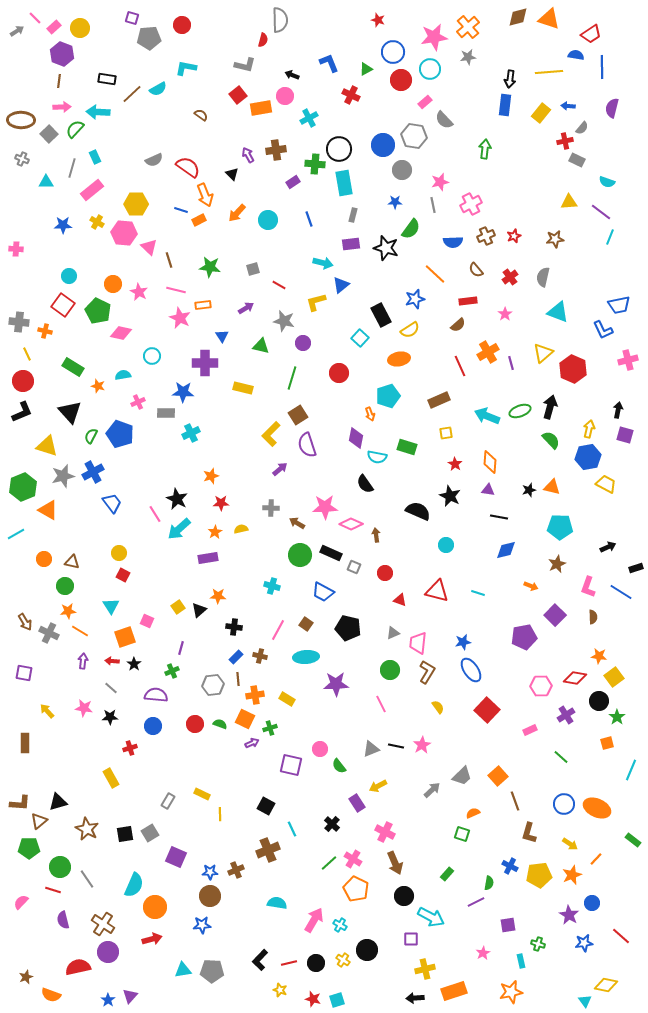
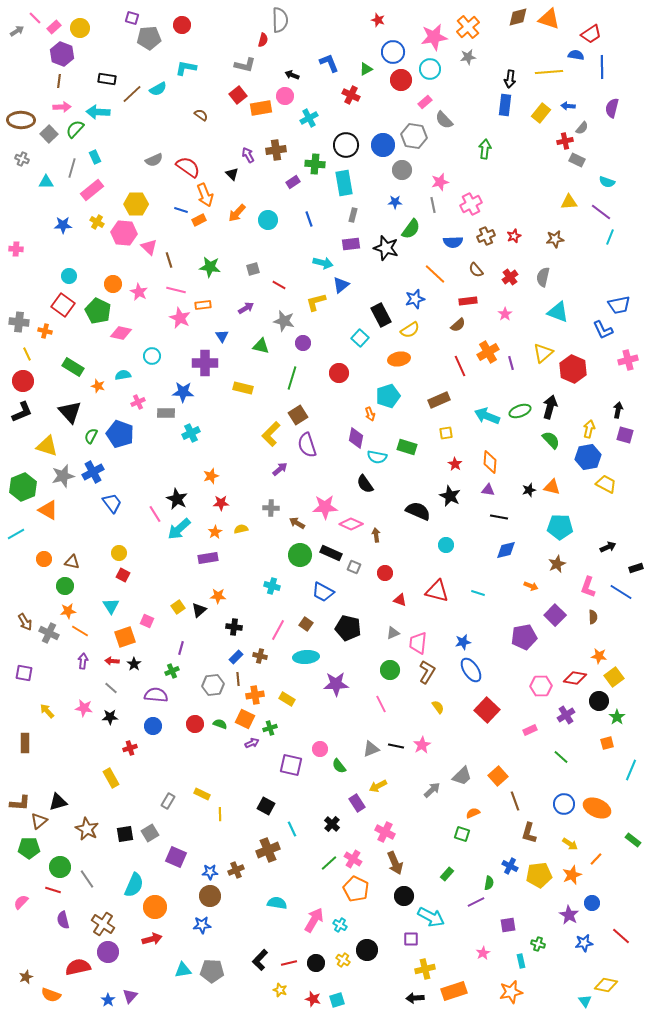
black circle at (339, 149): moved 7 px right, 4 px up
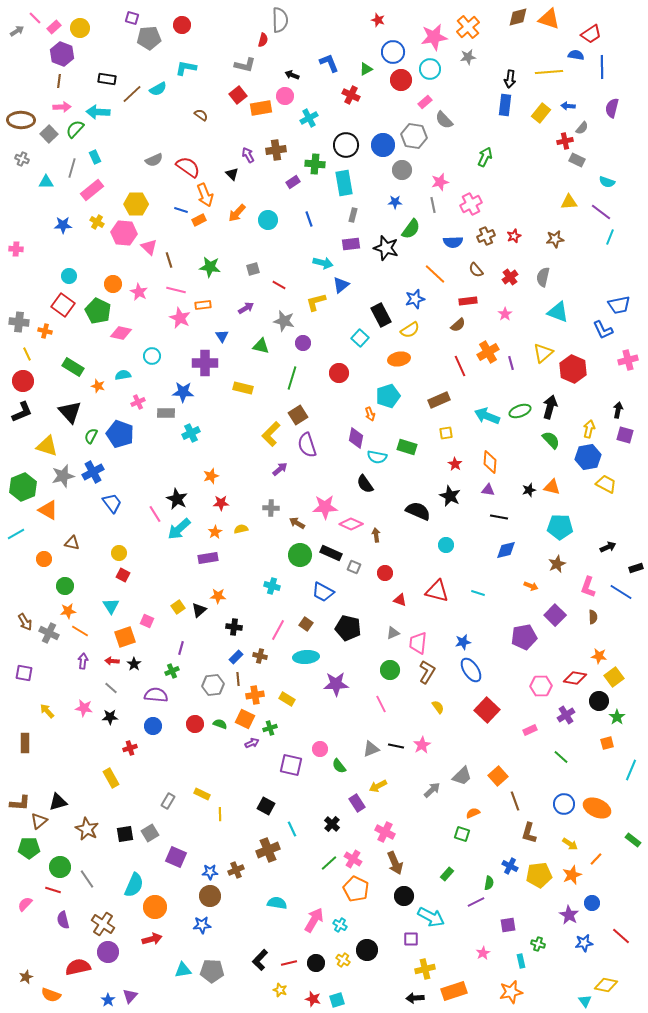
green arrow at (485, 149): moved 8 px down; rotated 18 degrees clockwise
brown triangle at (72, 562): moved 19 px up
pink semicircle at (21, 902): moved 4 px right, 2 px down
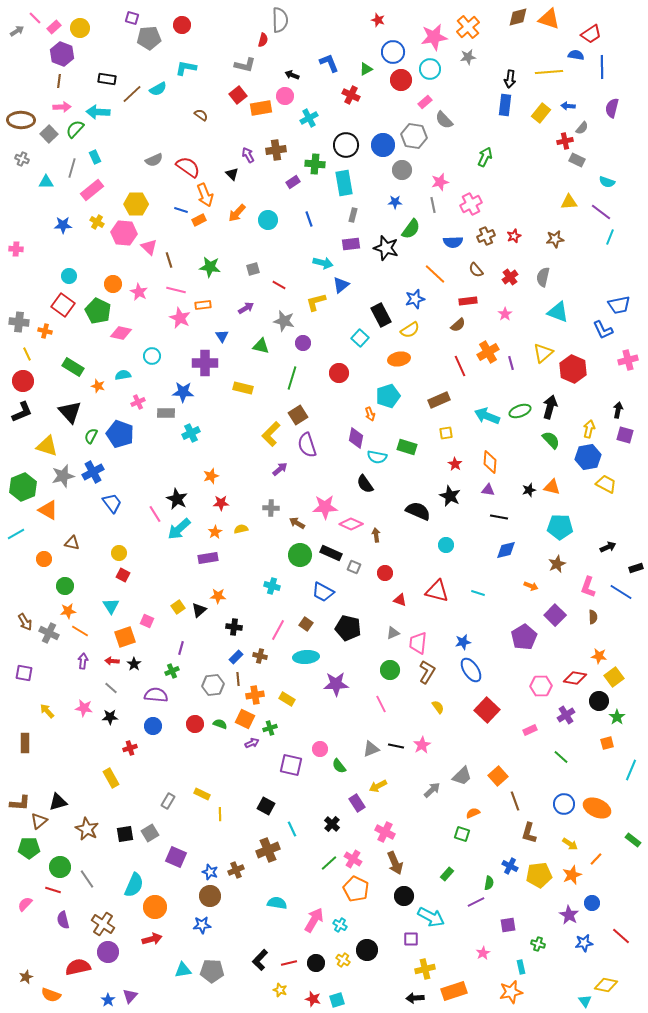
purple pentagon at (524, 637): rotated 20 degrees counterclockwise
blue star at (210, 872): rotated 21 degrees clockwise
cyan rectangle at (521, 961): moved 6 px down
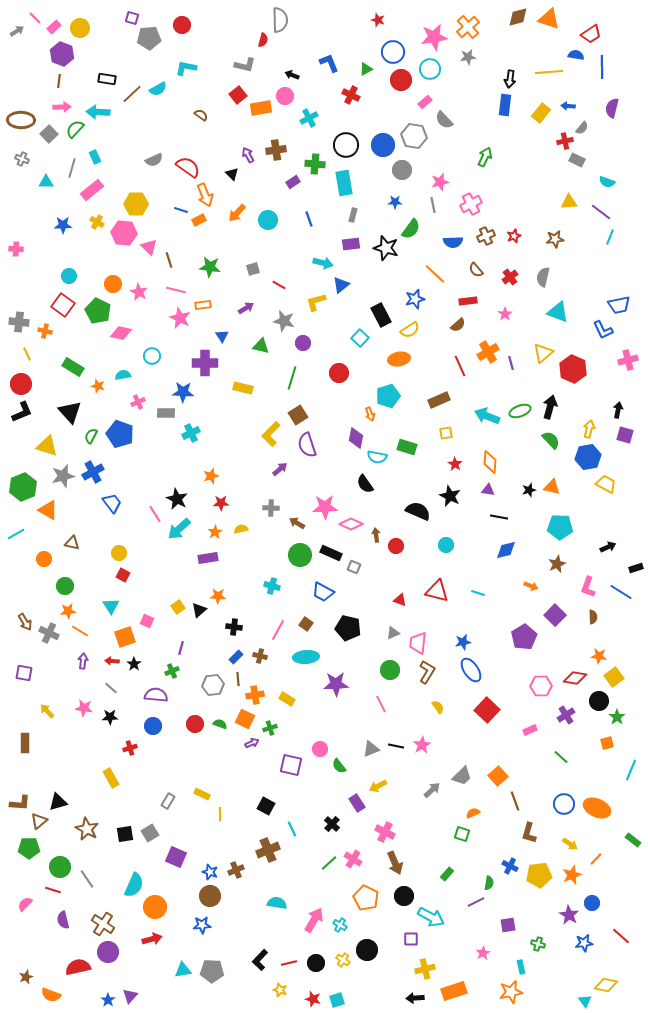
red circle at (23, 381): moved 2 px left, 3 px down
red circle at (385, 573): moved 11 px right, 27 px up
orange pentagon at (356, 889): moved 10 px right, 9 px down
